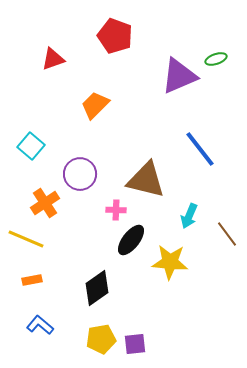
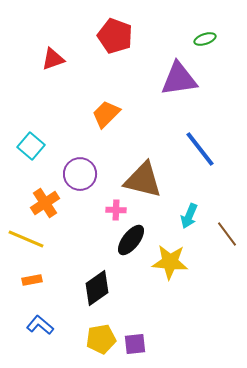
green ellipse: moved 11 px left, 20 px up
purple triangle: moved 3 px down; rotated 15 degrees clockwise
orange trapezoid: moved 11 px right, 9 px down
brown triangle: moved 3 px left
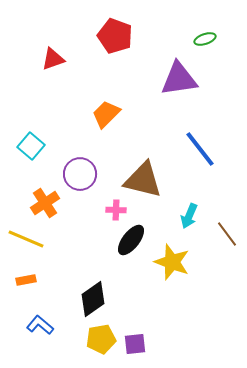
yellow star: moved 2 px right; rotated 15 degrees clockwise
orange rectangle: moved 6 px left
black diamond: moved 4 px left, 11 px down
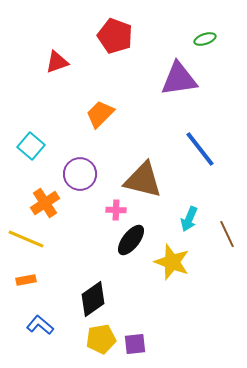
red triangle: moved 4 px right, 3 px down
orange trapezoid: moved 6 px left
cyan arrow: moved 3 px down
brown line: rotated 12 degrees clockwise
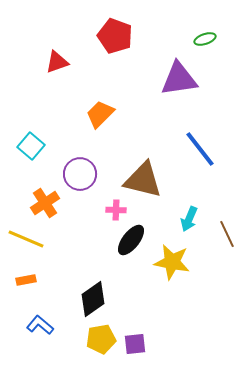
yellow star: rotated 9 degrees counterclockwise
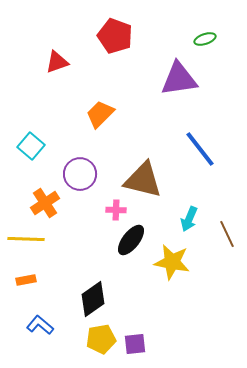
yellow line: rotated 21 degrees counterclockwise
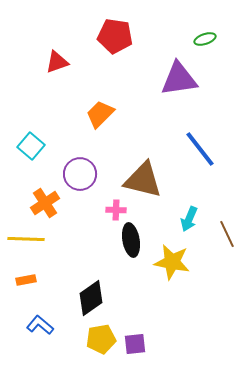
red pentagon: rotated 12 degrees counterclockwise
black ellipse: rotated 48 degrees counterclockwise
black diamond: moved 2 px left, 1 px up
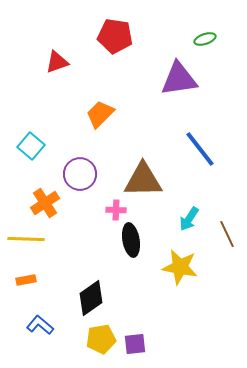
brown triangle: rotated 15 degrees counterclockwise
cyan arrow: rotated 10 degrees clockwise
yellow star: moved 8 px right, 5 px down
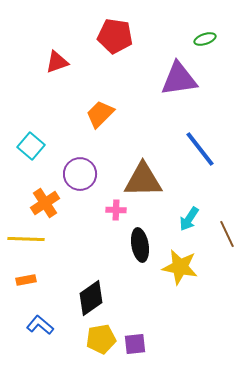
black ellipse: moved 9 px right, 5 px down
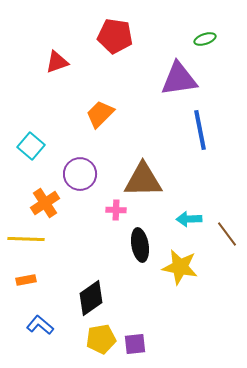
blue line: moved 19 px up; rotated 27 degrees clockwise
cyan arrow: rotated 55 degrees clockwise
brown line: rotated 12 degrees counterclockwise
